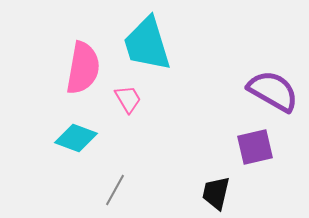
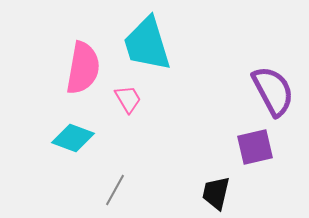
purple semicircle: rotated 32 degrees clockwise
cyan diamond: moved 3 px left
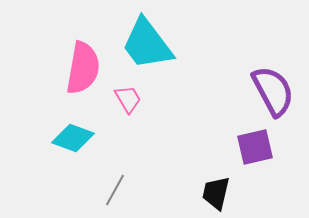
cyan trapezoid: rotated 20 degrees counterclockwise
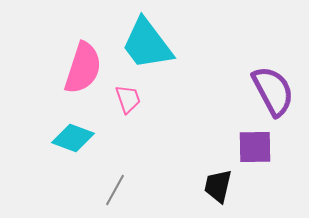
pink semicircle: rotated 8 degrees clockwise
pink trapezoid: rotated 12 degrees clockwise
purple square: rotated 12 degrees clockwise
black trapezoid: moved 2 px right, 7 px up
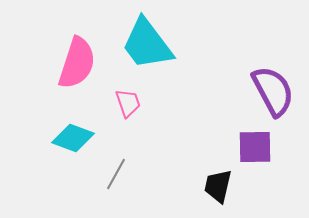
pink semicircle: moved 6 px left, 5 px up
pink trapezoid: moved 4 px down
gray line: moved 1 px right, 16 px up
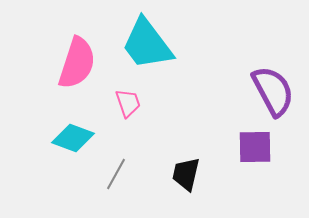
black trapezoid: moved 32 px left, 12 px up
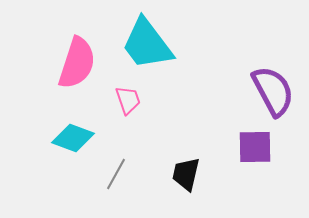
pink trapezoid: moved 3 px up
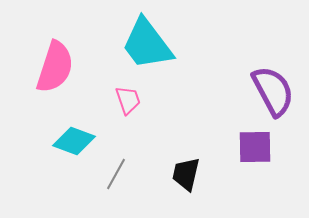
pink semicircle: moved 22 px left, 4 px down
cyan diamond: moved 1 px right, 3 px down
